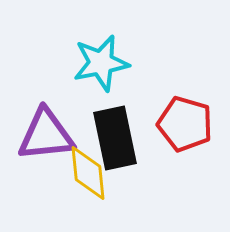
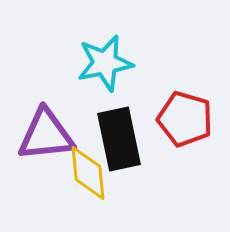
cyan star: moved 4 px right
red pentagon: moved 5 px up
black rectangle: moved 4 px right, 1 px down
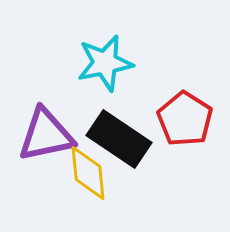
red pentagon: rotated 16 degrees clockwise
purple triangle: rotated 6 degrees counterclockwise
black rectangle: rotated 44 degrees counterclockwise
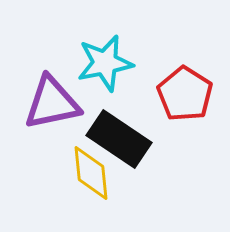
red pentagon: moved 25 px up
purple triangle: moved 6 px right, 32 px up
yellow diamond: moved 3 px right
